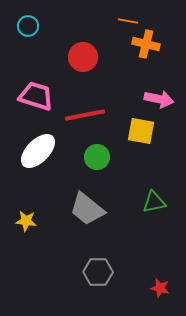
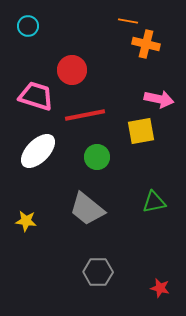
red circle: moved 11 px left, 13 px down
yellow square: rotated 20 degrees counterclockwise
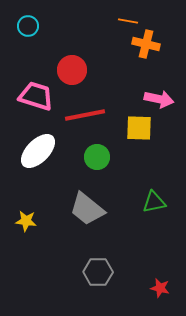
yellow square: moved 2 px left, 3 px up; rotated 12 degrees clockwise
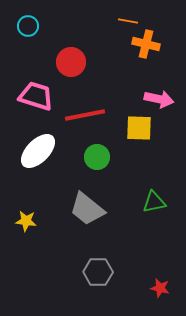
red circle: moved 1 px left, 8 px up
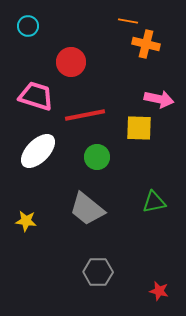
red star: moved 1 px left, 3 px down
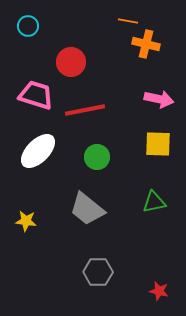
pink trapezoid: moved 1 px up
red line: moved 5 px up
yellow square: moved 19 px right, 16 px down
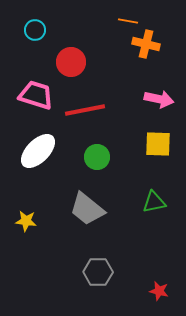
cyan circle: moved 7 px right, 4 px down
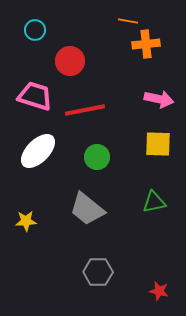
orange cross: rotated 20 degrees counterclockwise
red circle: moved 1 px left, 1 px up
pink trapezoid: moved 1 px left, 1 px down
yellow star: rotated 10 degrees counterclockwise
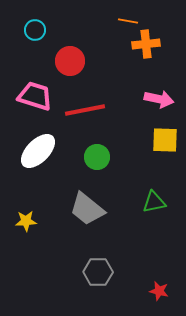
yellow square: moved 7 px right, 4 px up
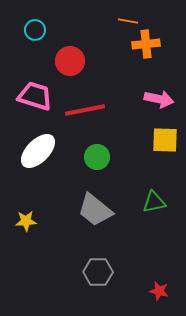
gray trapezoid: moved 8 px right, 1 px down
